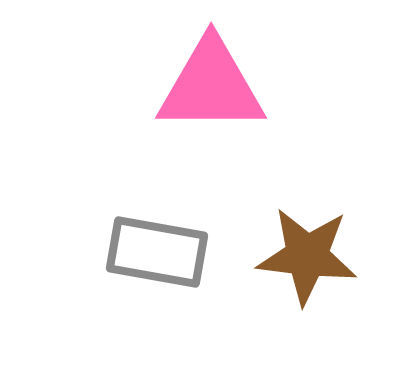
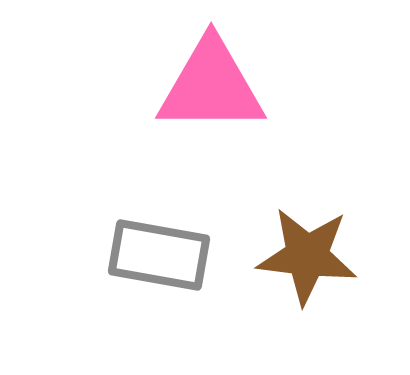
gray rectangle: moved 2 px right, 3 px down
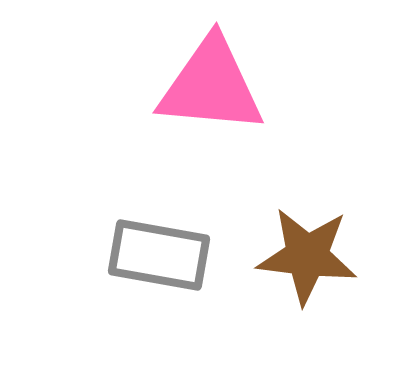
pink triangle: rotated 5 degrees clockwise
